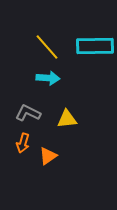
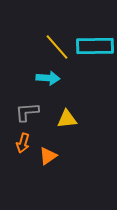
yellow line: moved 10 px right
gray L-shape: moved 1 px left, 1 px up; rotated 30 degrees counterclockwise
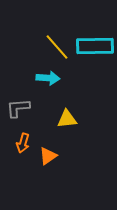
gray L-shape: moved 9 px left, 4 px up
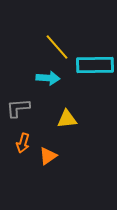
cyan rectangle: moved 19 px down
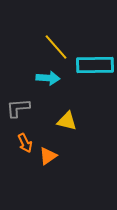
yellow line: moved 1 px left
yellow triangle: moved 2 px down; rotated 20 degrees clockwise
orange arrow: moved 2 px right; rotated 42 degrees counterclockwise
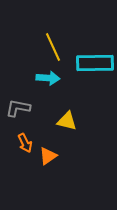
yellow line: moved 3 px left; rotated 16 degrees clockwise
cyan rectangle: moved 2 px up
gray L-shape: rotated 15 degrees clockwise
